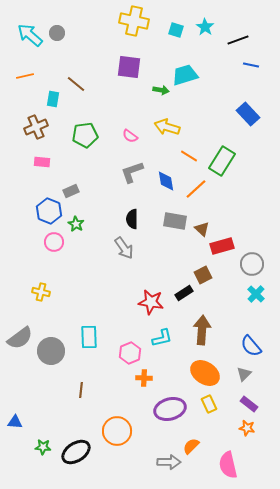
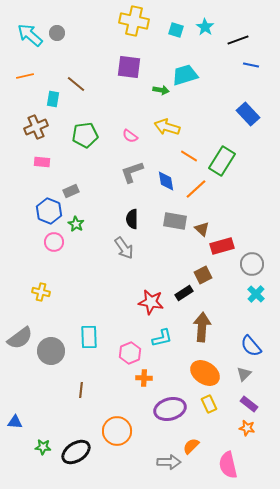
brown arrow at (202, 330): moved 3 px up
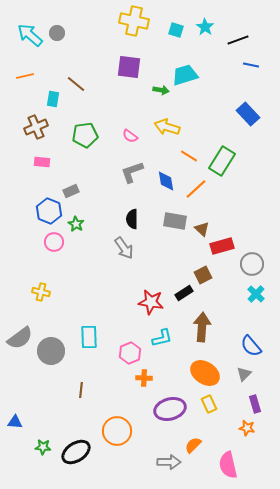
purple rectangle at (249, 404): moved 6 px right; rotated 36 degrees clockwise
orange semicircle at (191, 446): moved 2 px right, 1 px up
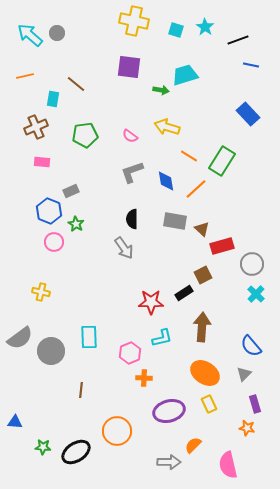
red star at (151, 302): rotated 10 degrees counterclockwise
purple ellipse at (170, 409): moved 1 px left, 2 px down
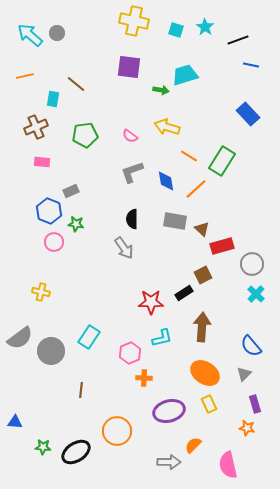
green star at (76, 224): rotated 21 degrees counterclockwise
cyan rectangle at (89, 337): rotated 35 degrees clockwise
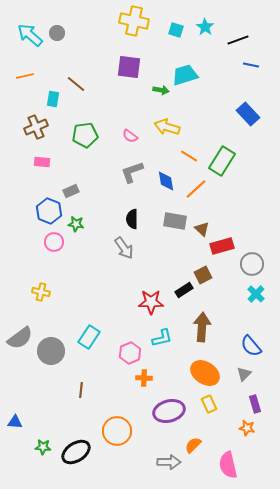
black rectangle at (184, 293): moved 3 px up
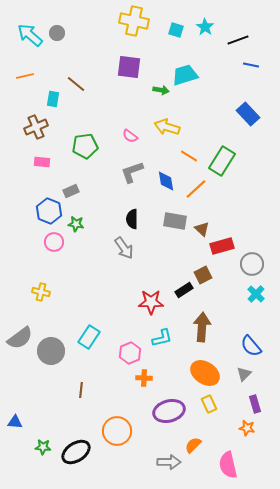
green pentagon at (85, 135): moved 11 px down
